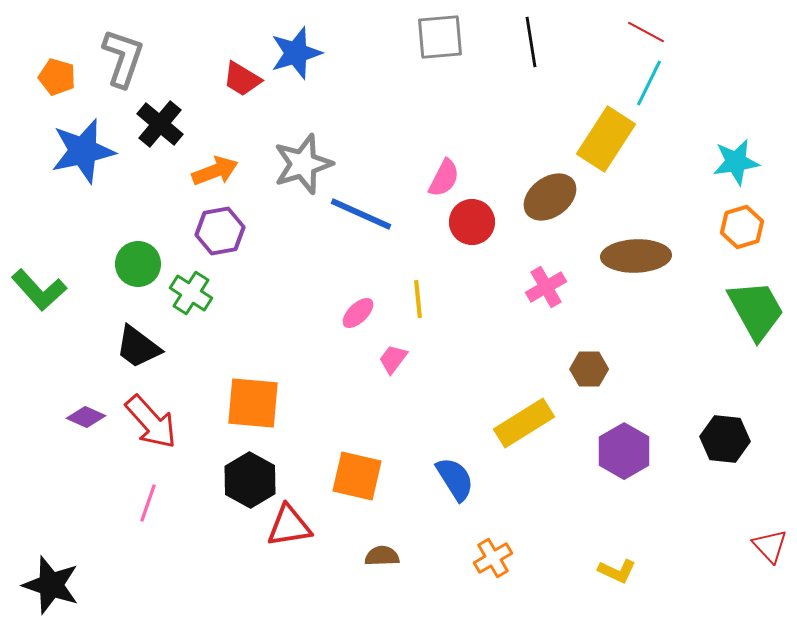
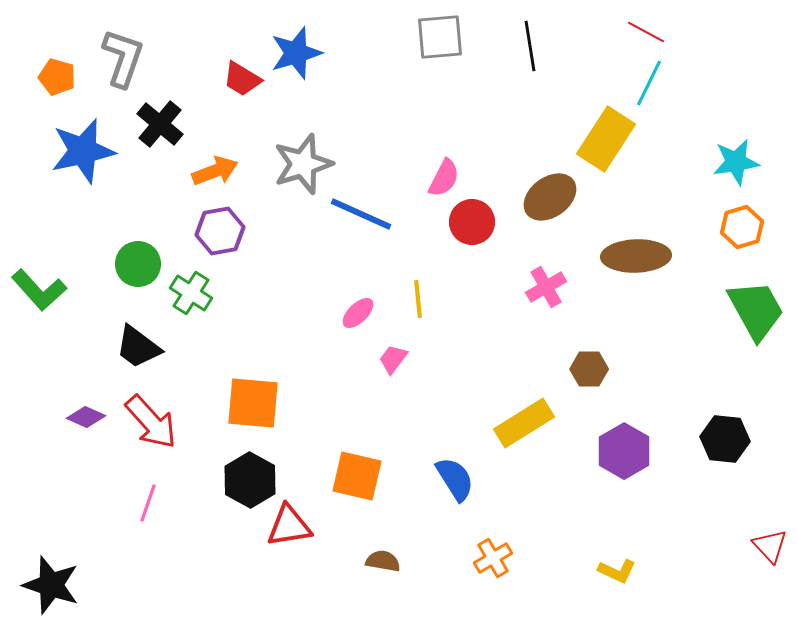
black line at (531, 42): moved 1 px left, 4 px down
brown semicircle at (382, 556): moved 1 px right, 5 px down; rotated 12 degrees clockwise
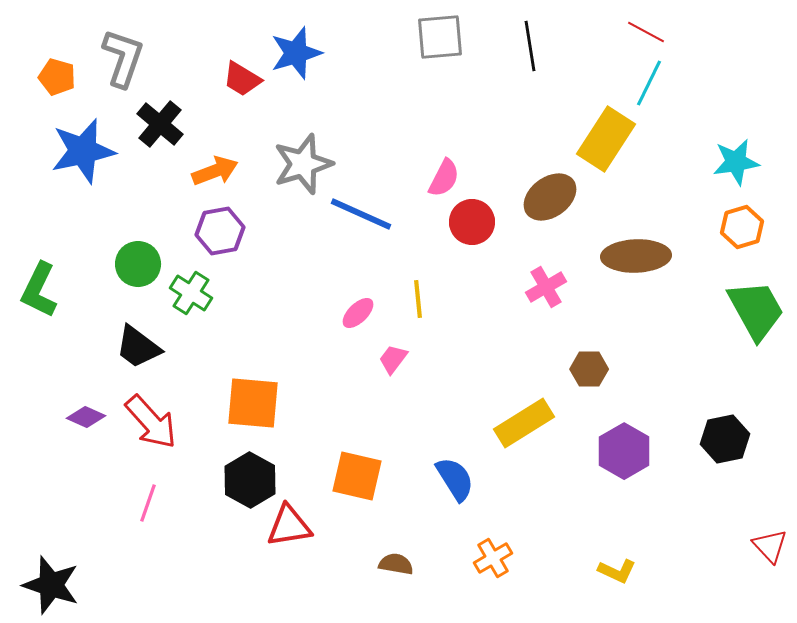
green L-shape at (39, 290): rotated 68 degrees clockwise
black hexagon at (725, 439): rotated 18 degrees counterclockwise
brown semicircle at (383, 561): moved 13 px right, 3 px down
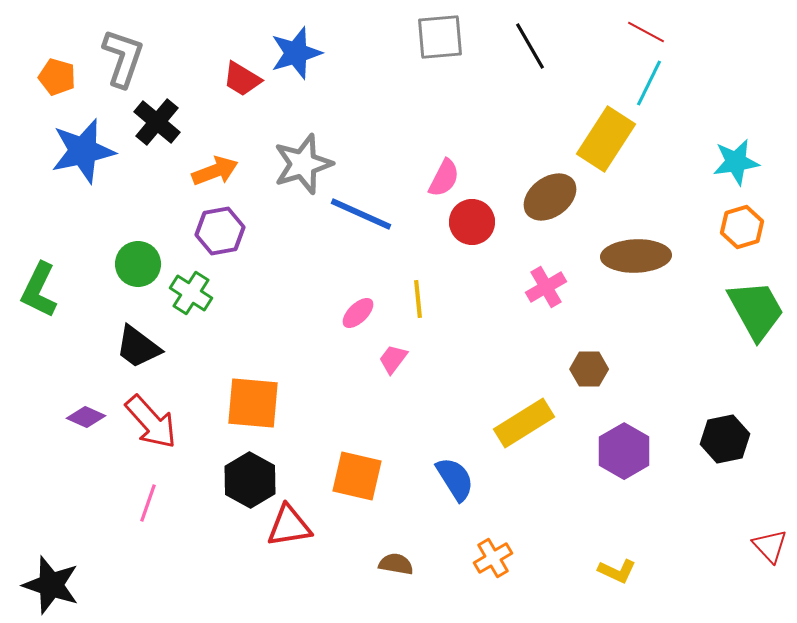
black line at (530, 46): rotated 21 degrees counterclockwise
black cross at (160, 124): moved 3 px left, 2 px up
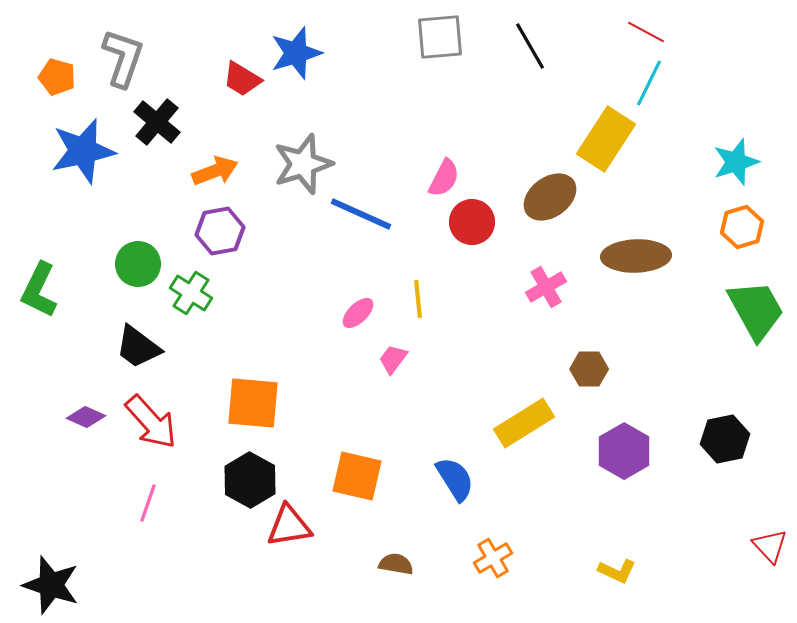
cyan star at (736, 162): rotated 9 degrees counterclockwise
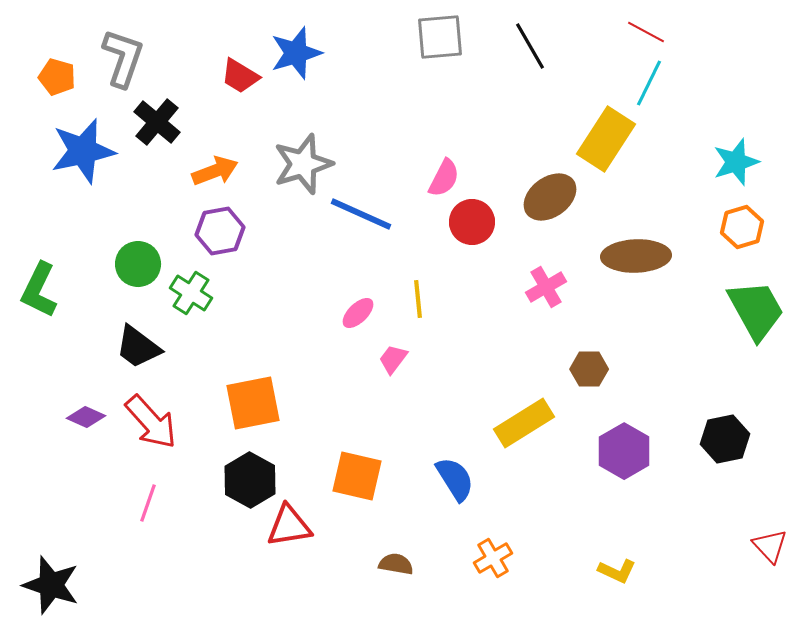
red trapezoid at (242, 79): moved 2 px left, 3 px up
orange square at (253, 403): rotated 16 degrees counterclockwise
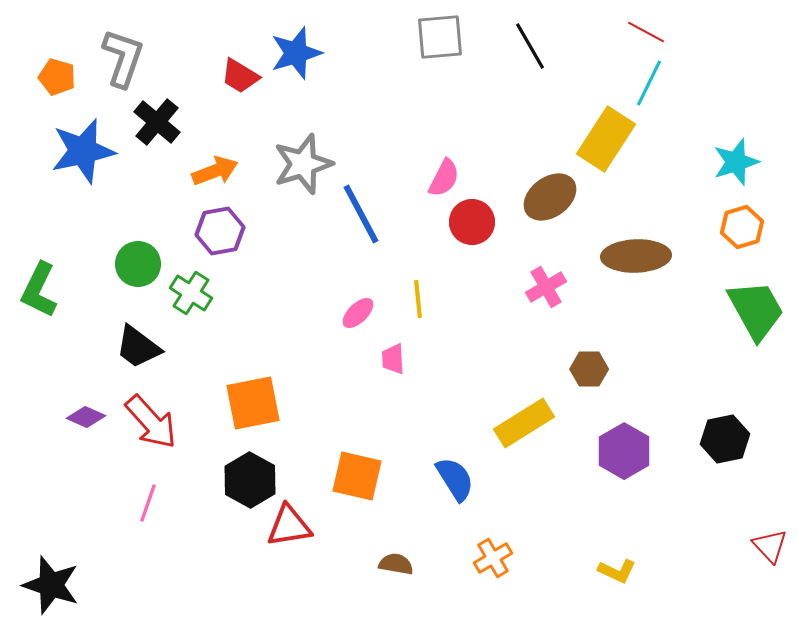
blue line at (361, 214): rotated 38 degrees clockwise
pink trapezoid at (393, 359): rotated 40 degrees counterclockwise
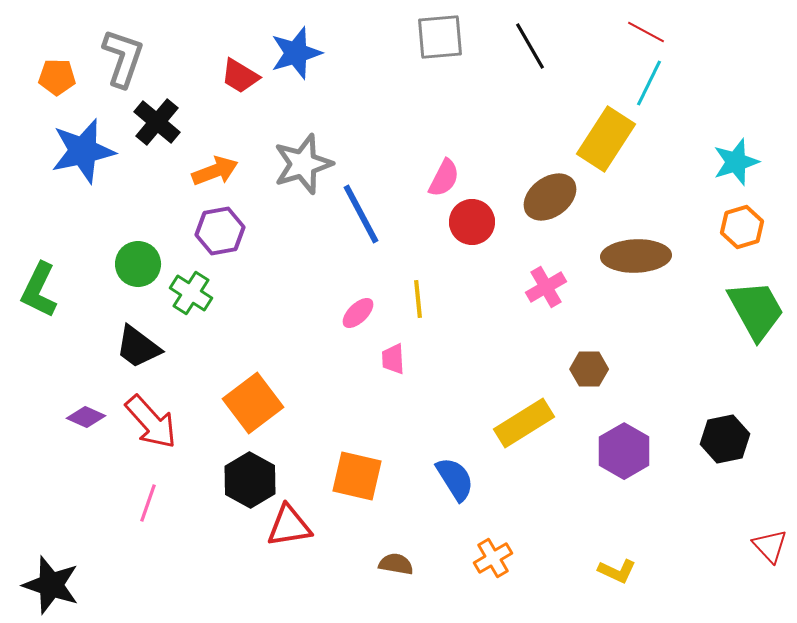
orange pentagon at (57, 77): rotated 15 degrees counterclockwise
orange square at (253, 403): rotated 26 degrees counterclockwise
